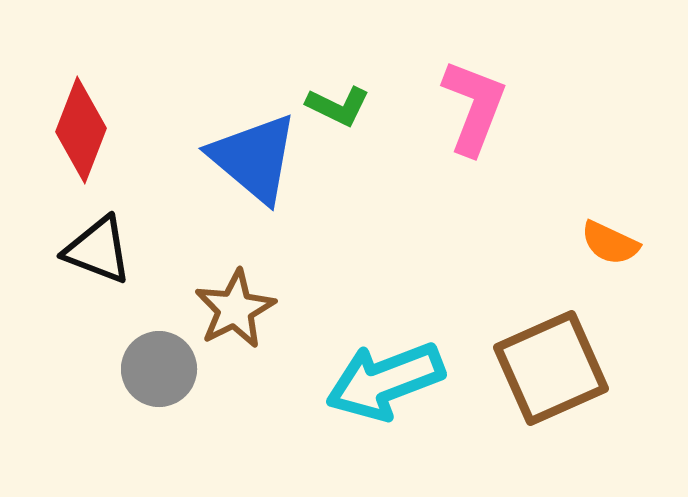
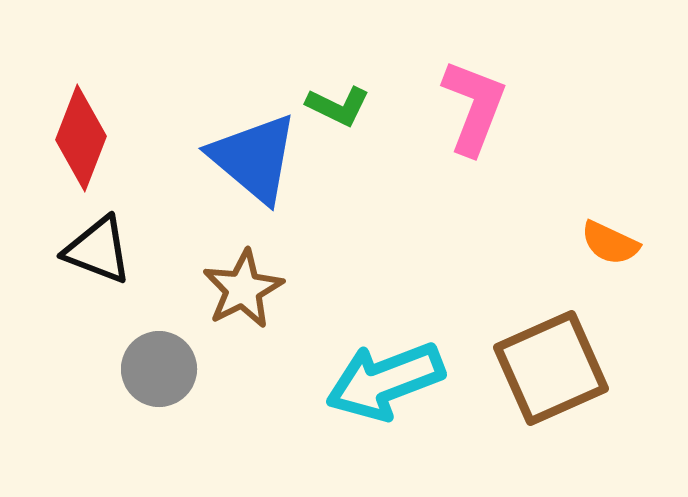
red diamond: moved 8 px down
brown star: moved 8 px right, 20 px up
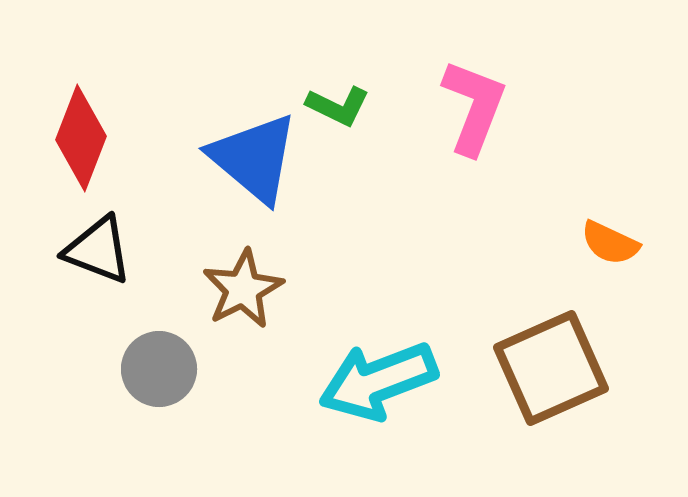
cyan arrow: moved 7 px left
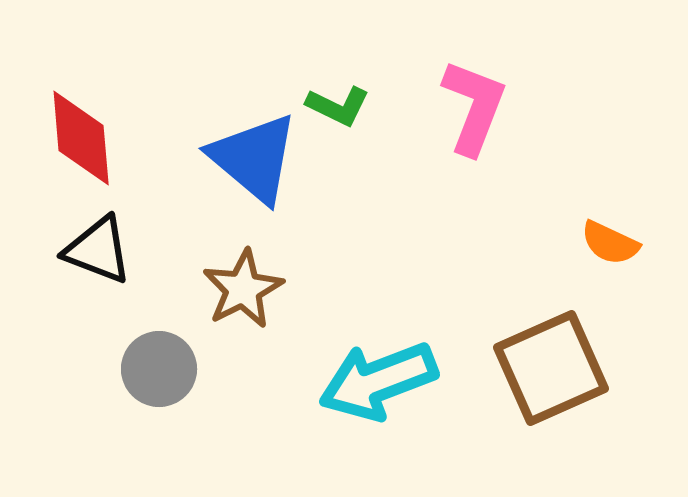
red diamond: rotated 26 degrees counterclockwise
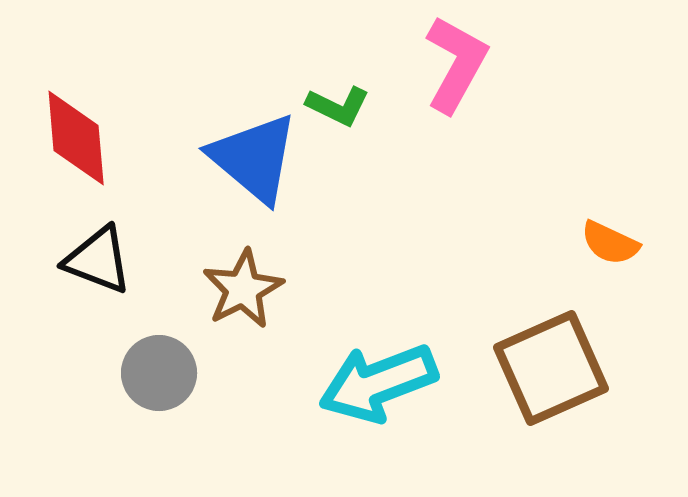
pink L-shape: moved 18 px left, 43 px up; rotated 8 degrees clockwise
red diamond: moved 5 px left
black triangle: moved 10 px down
gray circle: moved 4 px down
cyan arrow: moved 2 px down
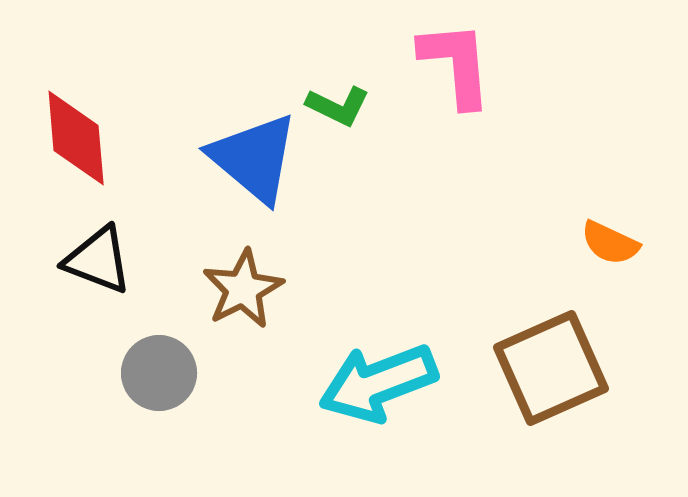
pink L-shape: rotated 34 degrees counterclockwise
